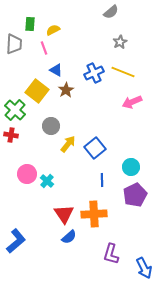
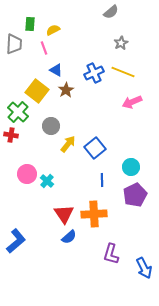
gray star: moved 1 px right, 1 px down
green cross: moved 3 px right, 2 px down
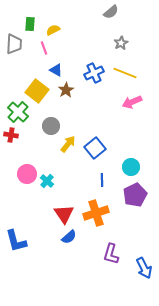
yellow line: moved 2 px right, 1 px down
orange cross: moved 2 px right, 1 px up; rotated 15 degrees counterclockwise
blue L-shape: rotated 115 degrees clockwise
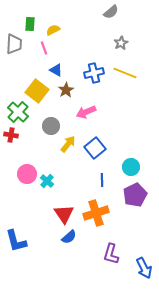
blue cross: rotated 12 degrees clockwise
pink arrow: moved 46 px left, 10 px down
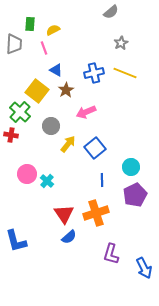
green cross: moved 2 px right
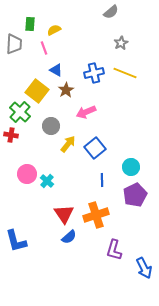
yellow semicircle: moved 1 px right
orange cross: moved 2 px down
purple L-shape: moved 3 px right, 4 px up
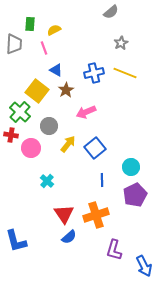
gray circle: moved 2 px left
pink circle: moved 4 px right, 26 px up
blue arrow: moved 2 px up
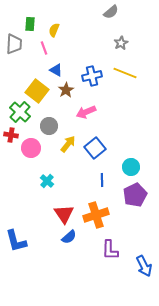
yellow semicircle: rotated 40 degrees counterclockwise
blue cross: moved 2 px left, 3 px down
purple L-shape: moved 4 px left; rotated 15 degrees counterclockwise
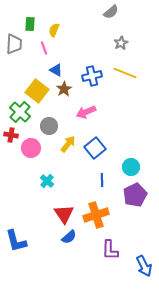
brown star: moved 2 px left, 1 px up
